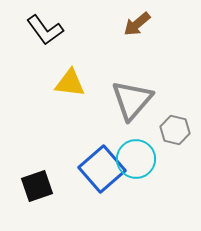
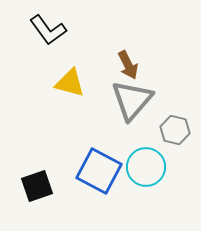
brown arrow: moved 9 px left, 41 px down; rotated 76 degrees counterclockwise
black L-shape: moved 3 px right
yellow triangle: rotated 8 degrees clockwise
cyan circle: moved 10 px right, 8 px down
blue square: moved 3 px left, 2 px down; rotated 21 degrees counterclockwise
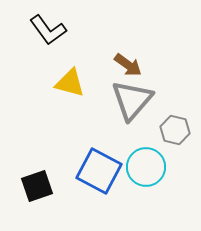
brown arrow: rotated 28 degrees counterclockwise
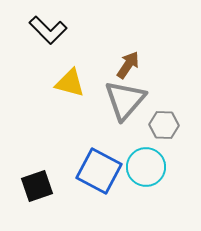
black L-shape: rotated 9 degrees counterclockwise
brown arrow: rotated 92 degrees counterclockwise
gray triangle: moved 7 px left
gray hexagon: moved 11 px left, 5 px up; rotated 12 degrees counterclockwise
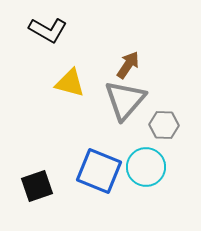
black L-shape: rotated 15 degrees counterclockwise
blue square: rotated 6 degrees counterclockwise
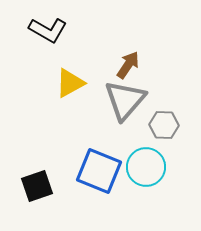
yellow triangle: rotated 44 degrees counterclockwise
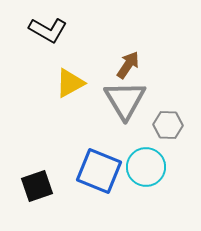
gray triangle: rotated 12 degrees counterclockwise
gray hexagon: moved 4 px right
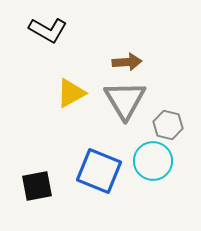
brown arrow: moved 1 px left, 3 px up; rotated 52 degrees clockwise
yellow triangle: moved 1 px right, 10 px down
gray hexagon: rotated 12 degrees clockwise
cyan circle: moved 7 px right, 6 px up
black square: rotated 8 degrees clockwise
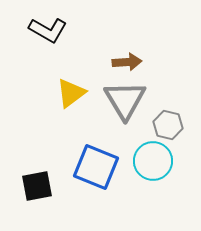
yellow triangle: rotated 8 degrees counterclockwise
blue square: moved 3 px left, 4 px up
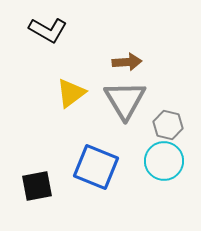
cyan circle: moved 11 px right
